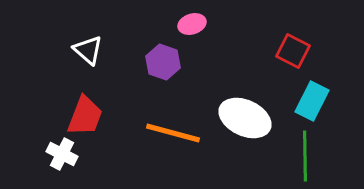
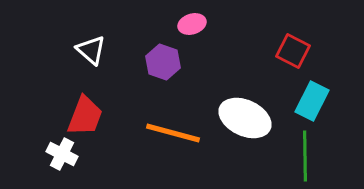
white triangle: moved 3 px right
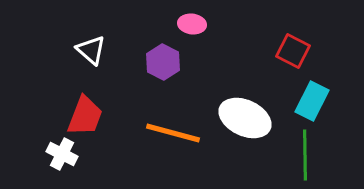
pink ellipse: rotated 24 degrees clockwise
purple hexagon: rotated 8 degrees clockwise
green line: moved 1 px up
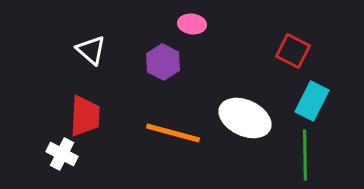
red trapezoid: rotated 18 degrees counterclockwise
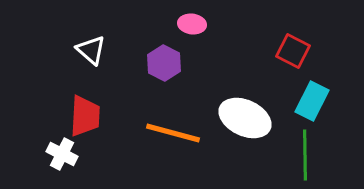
purple hexagon: moved 1 px right, 1 px down
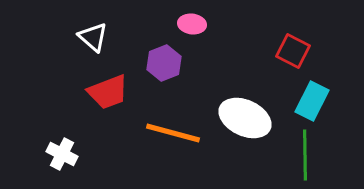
white triangle: moved 2 px right, 13 px up
purple hexagon: rotated 12 degrees clockwise
red trapezoid: moved 23 px right, 24 px up; rotated 66 degrees clockwise
